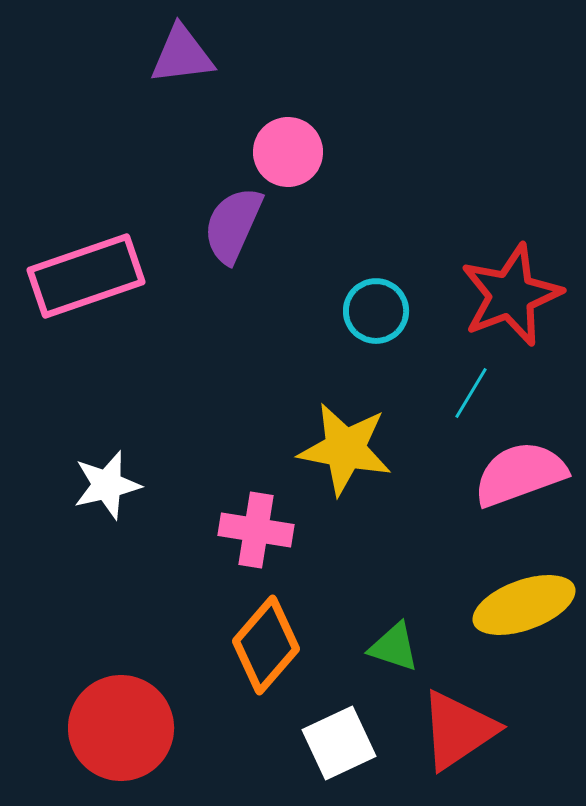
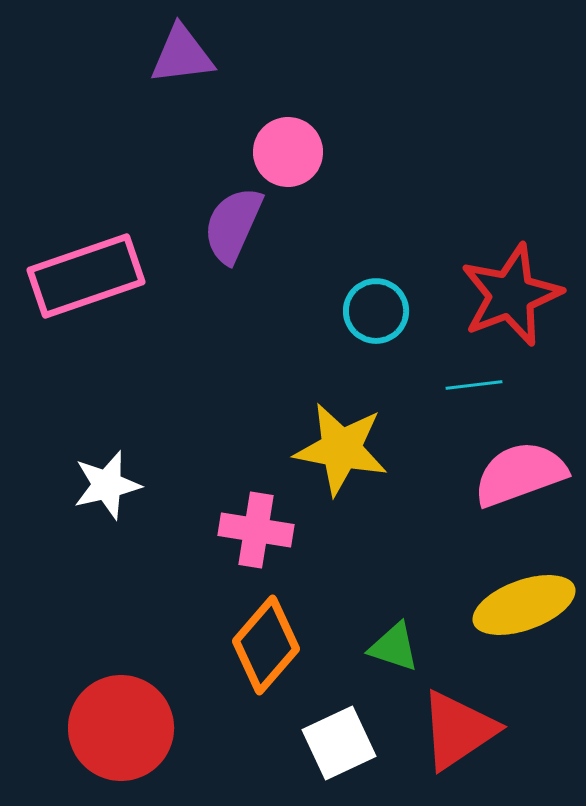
cyan line: moved 3 px right, 8 px up; rotated 52 degrees clockwise
yellow star: moved 4 px left
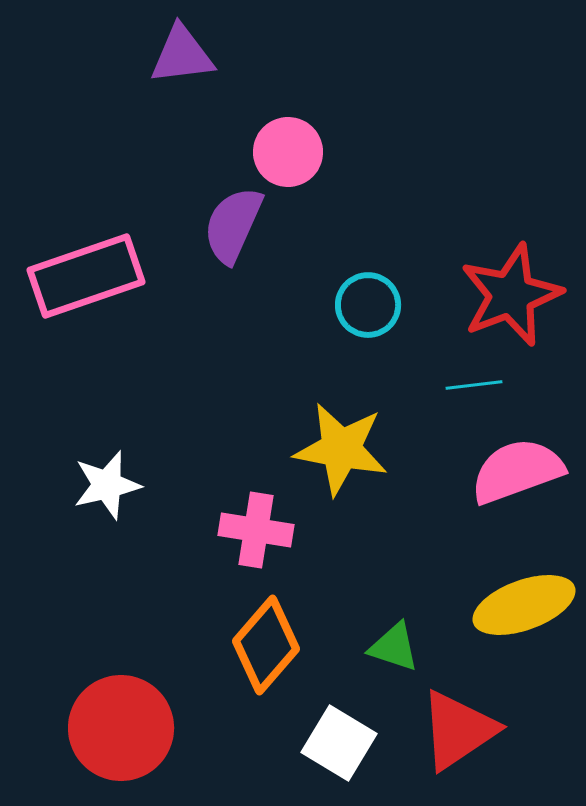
cyan circle: moved 8 px left, 6 px up
pink semicircle: moved 3 px left, 3 px up
white square: rotated 34 degrees counterclockwise
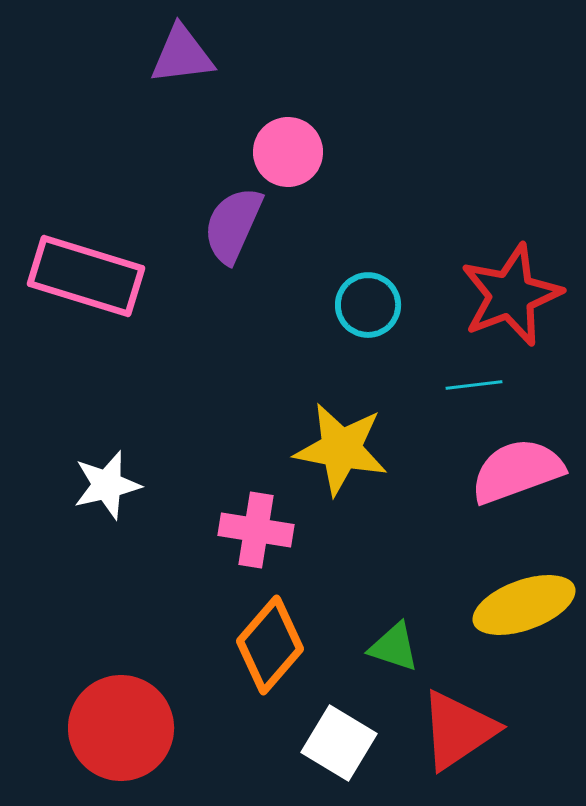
pink rectangle: rotated 36 degrees clockwise
orange diamond: moved 4 px right
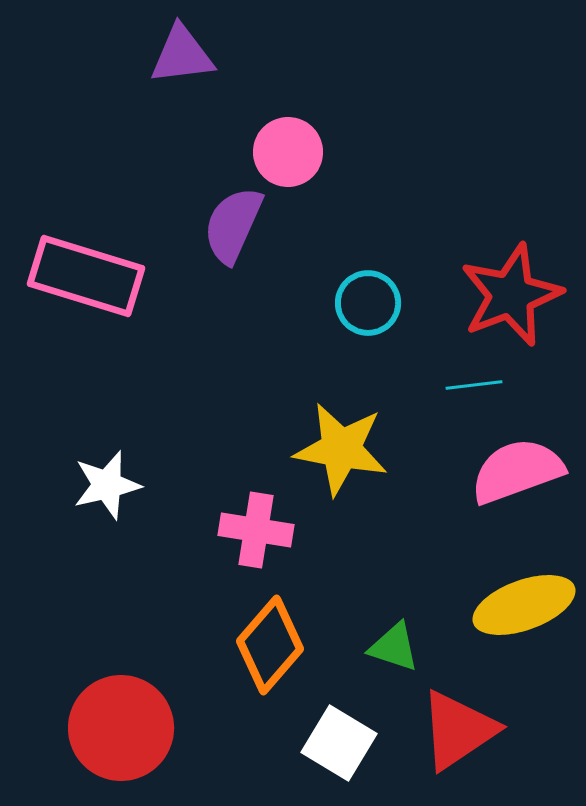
cyan circle: moved 2 px up
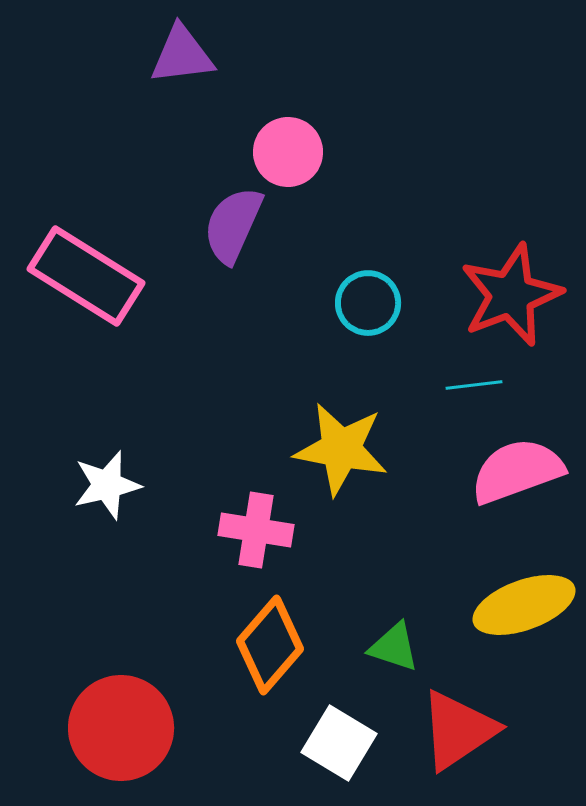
pink rectangle: rotated 15 degrees clockwise
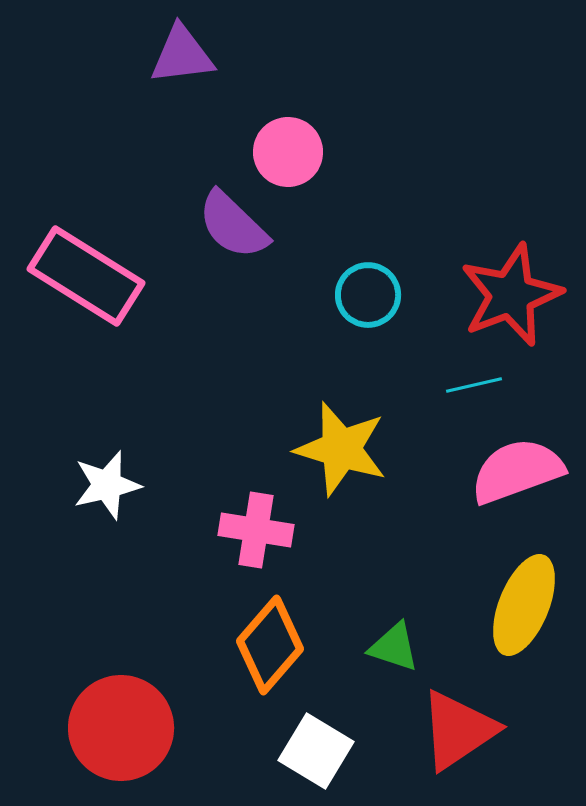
purple semicircle: rotated 70 degrees counterclockwise
cyan circle: moved 8 px up
cyan line: rotated 6 degrees counterclockwise
yellow star: rotated 6 degrees clockwise
yellow ellipse: rotated 48 degrees counterclockwise
white square: moved 23 px left, 8 px down
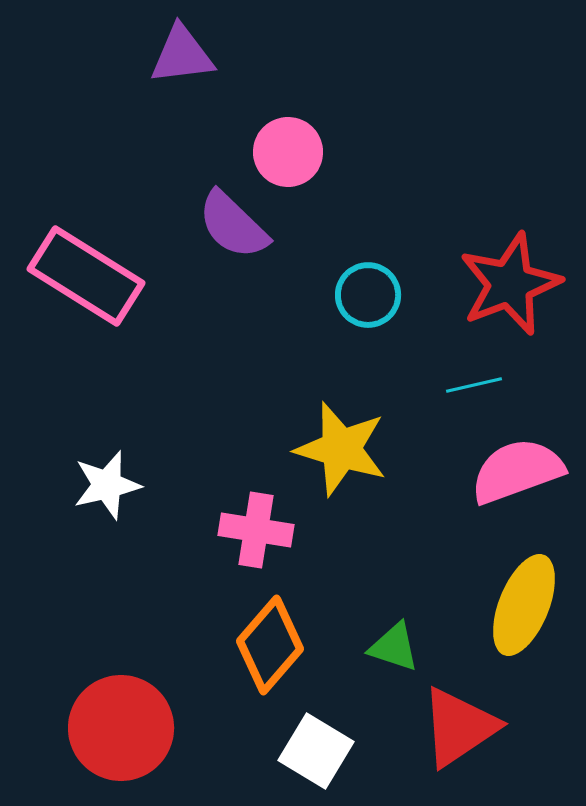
red star: moved 1 px left, 11 px up
red triangle: moved 1 px right, 3 px up
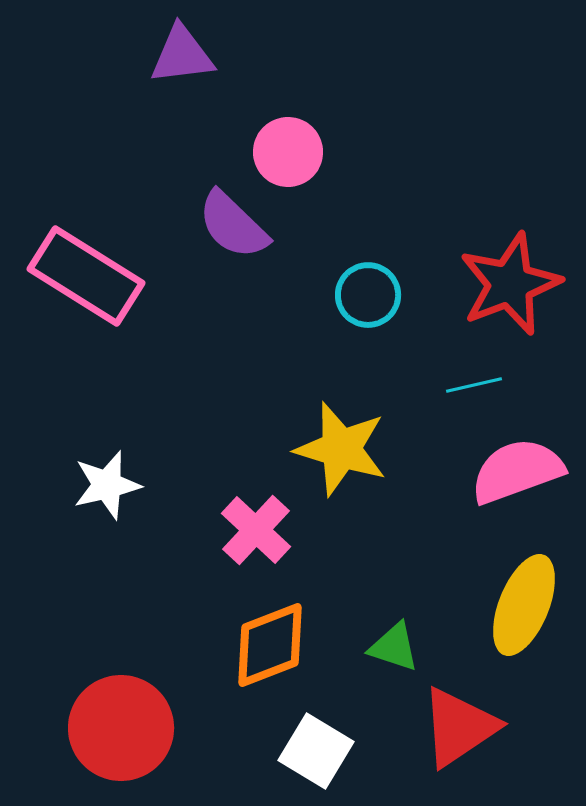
pink cross: rotated 34 degrees clockwise
orange diamond: rotated 28 degrees clockwise
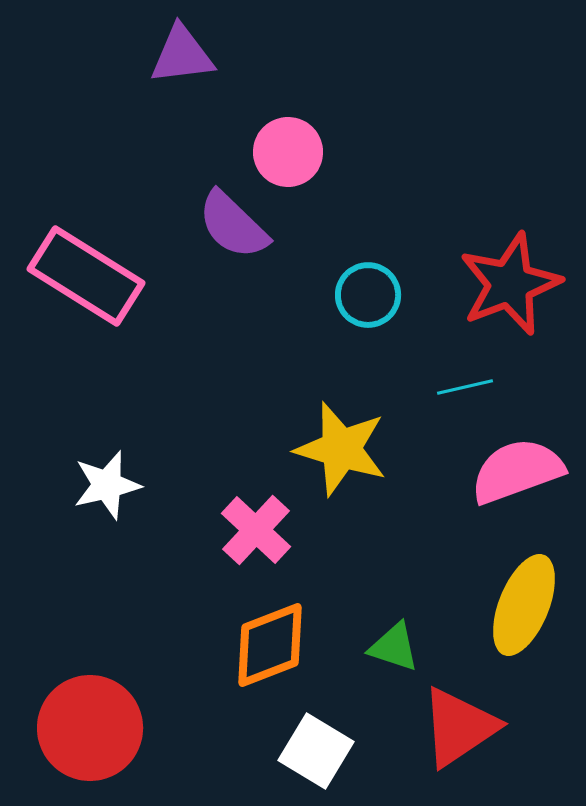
cyan line: moved 9 px left, 2 px down
red circle: moved 31 px left
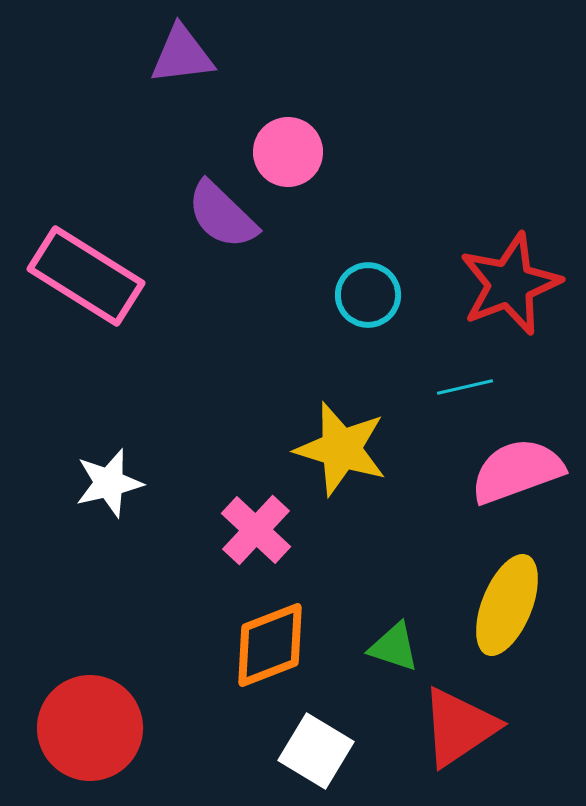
purple semicircle: moved 11 px left, 10 px up
white star: moved 2 px right, 2 px up
yellow ellipse: moved 17 px left
